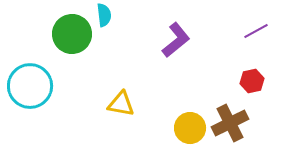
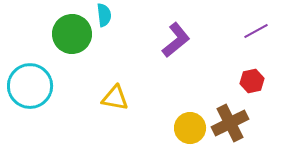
yellow triangle: moved 6 px left, 6 px up
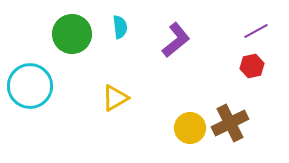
cyan semicircle: moved 16 px right, 12 px down
red hexagon: moved 15 px up
yellow triangle: rotated 40 degrees counterclockwise
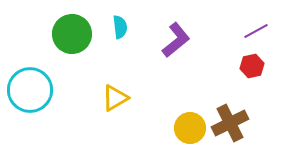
cyan circle: moved 4 px down
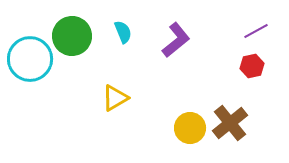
cyan semicircle: moved 3 px right, 5 px down; rotated 15 degrees counterclockwise
green circle: moved 2 px down
cyan circle: moved 31 px up
brown cross: rotated 12 degrees counterclockwise
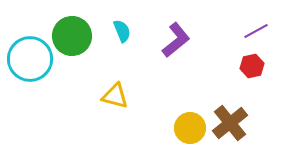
cyan semicircle: moved 1 px left, 1 px up
yellow triangle: moved 2 px up; rotated 44 degrees clockwise
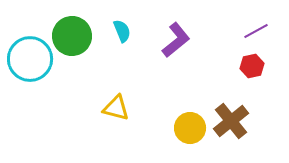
yellow triangle: moved 1 px right, 12 px down
brown cross: moved 1 px right, 2 px up
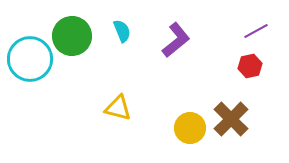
red hexagon: moved 2 px left
yellow triangle: moved 2 px right
brown cross: moved 2 px up; rotated 6 degrees counterclockwise
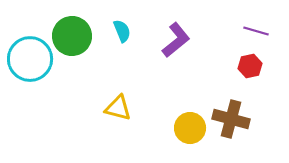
purple line: rotated 45 degrees clockwise
brown cross: rotated 30 degrees counterclockwise
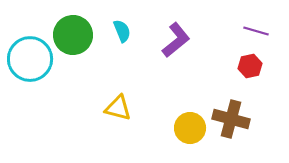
green circle: moved 1 px right, 1 px up
